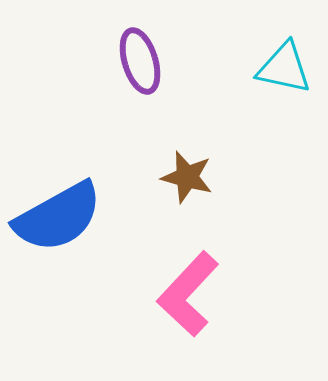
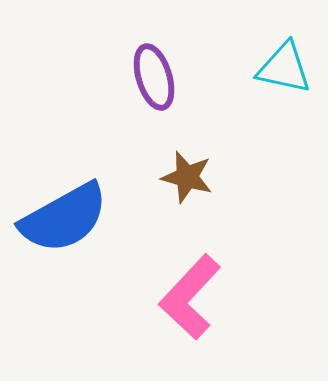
purple ellipse: moved 14 px right, 16 px down
blue semicircle: moved 6 px right, 1 px down
pink L-shape: moved 2 px right, 3 px down
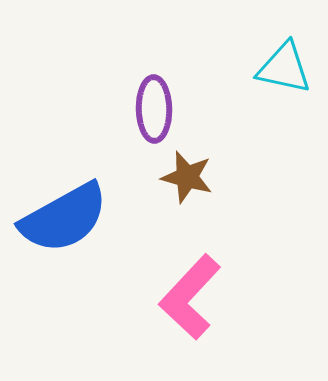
purple ellipse: moved 32 px down; rotated 16 degrees clockwise
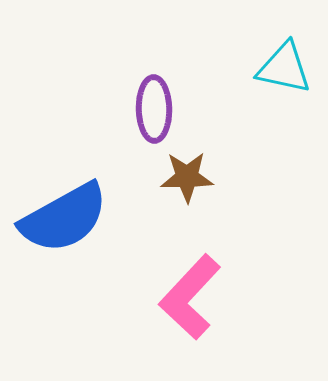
brown star: rotated 16 degrees counterclockwise
